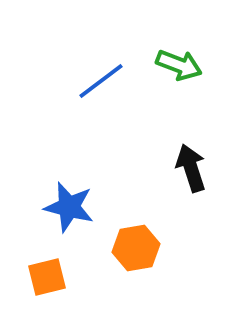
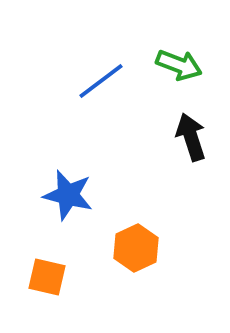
black arrow: moved 31 px up
blue star: moved 1 px left, 12 px up
orange hexagon: rotated 15 degrees counterclockwise
orange square: rotated 27 degrees clockwise
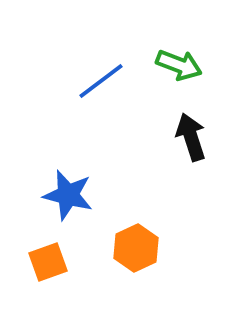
orange square: moved 1 px right, 15 px up; rotated 33 degrees counterclockwise
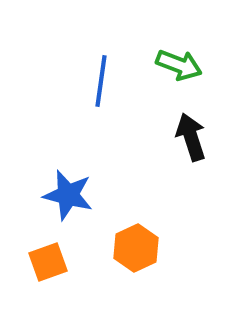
blue line: rotated 45 degrees counterclockwise
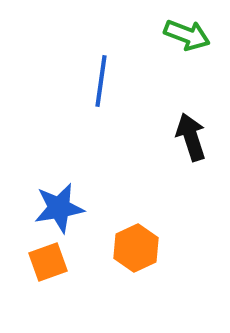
green arrow: moved 8 px right, 30 px up
blue star: moved 9 px left, 13 px down; rotated 24 degrees counterclockwise
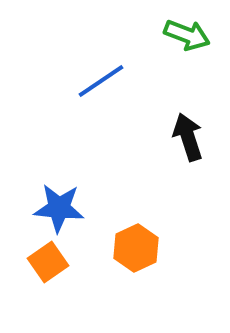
blue line: rotated 48 degrees clockwise
black arrow: moved 3 px left
blue star: rotated 15 degrees clockwise
orange square: rotated 15 degrees counterclockwise
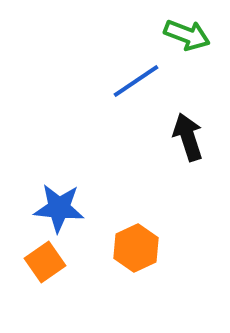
blue line: moved 35 px right
orange square: moved 3 px left
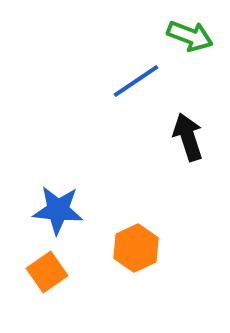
green arrow: moved 3 px right, 1 px down
blue star: moved 1 px left, 2 px down
orange square: moved 2 px right, 10 px down
